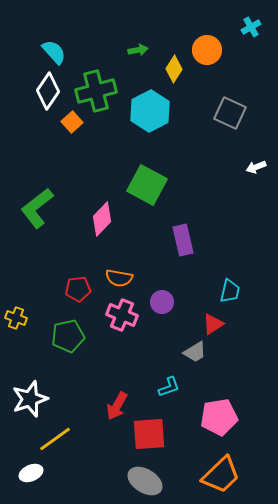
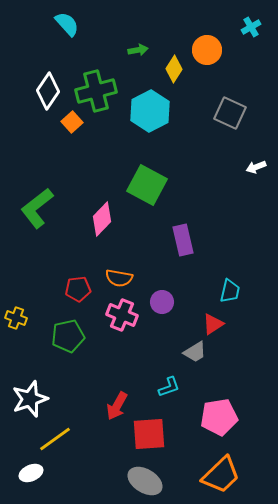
cyan semicircle: moved 13 px right, 28 px up
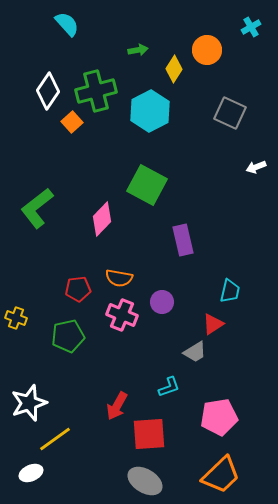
white star: moved 1 px left, 4 px down
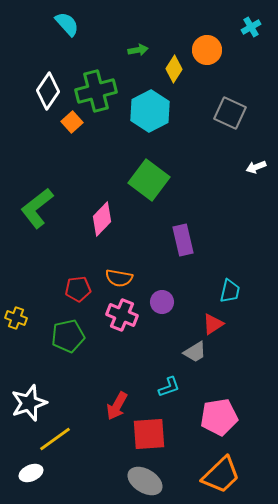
green square: moved 2 px right, 5 px up; rotated 9 degrees clockwise
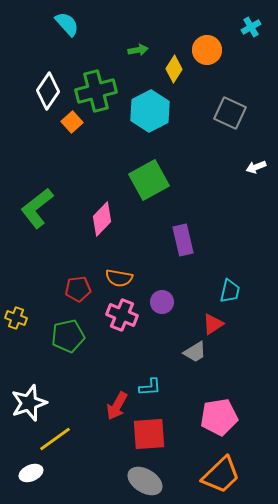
green square: rotated 24 degrees clockwise
cyan L-shape: moved 19 px left; rotated 15 degrees clockwise
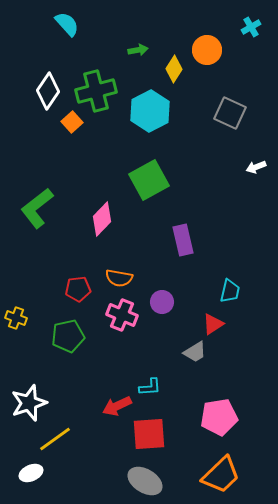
red arrow: rotated 36 degrees clockwise
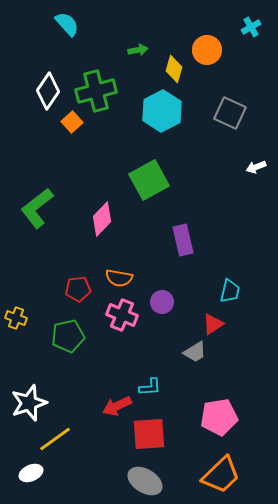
yellow diamond: rotated 16 degrees counterclockwise
cyan hexagon: moved 12 px right
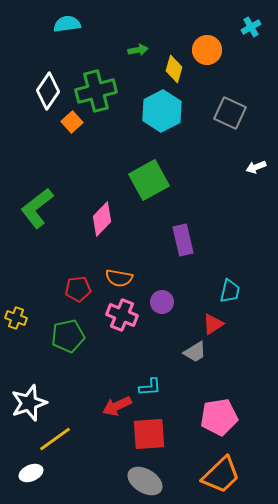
cyan semicircle: rotated 56 degrees counterclockwise
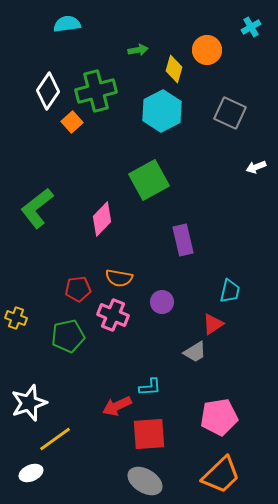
pink cross: moved 9 px left
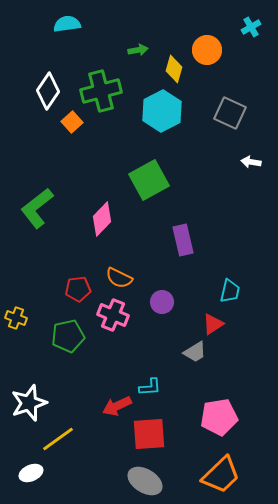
green cross: moved 5 px right
white arrow: moved 5 px left, 5 px up; rotated 30 degrees clockwise
orange semicircle: rotated 16 degrees clockwise
yellow line: moved 3 px right
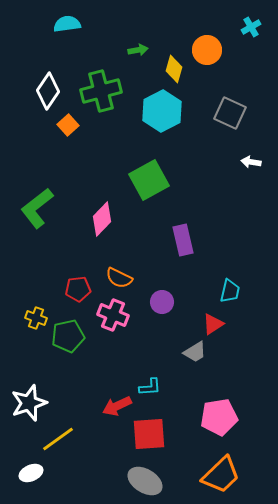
orange square: moved 4 px left, 3 px down
yellow cross: moved 20 px right
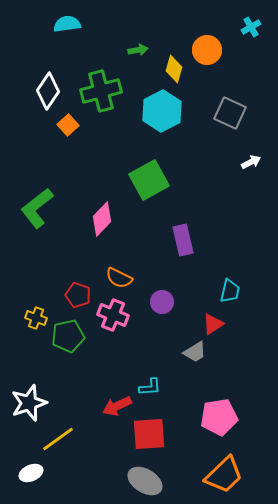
white arrow: rotated 144 degrees clockwise
red pentagon: moved 6 px down; rotated 25 degrees clockwise
orange trapezoid: moved 3 px right
